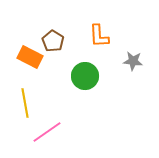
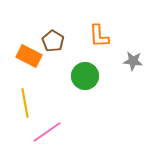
orange rectangle: moved 1 px left, 1 px up
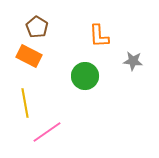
brown pentagon: moved 16 px left, 14 px up
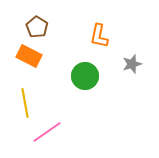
orange L-shape: rotated 15 degrees clockwise
gray star: moved 1 px left, 3 px down; rotated 24 degrees counterclockwise
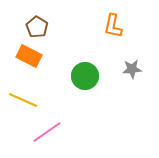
orange L-shape: moved 14 px right, 10 px up
gray star: moved 5 px down; rotated 12 degrees clockwise
yellow line: moved 2 px left, 3 px up; rotated 56 degrees counterclockwise
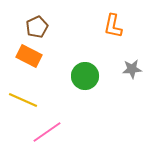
brown pentagon: rotated 15 degrees clockwise
